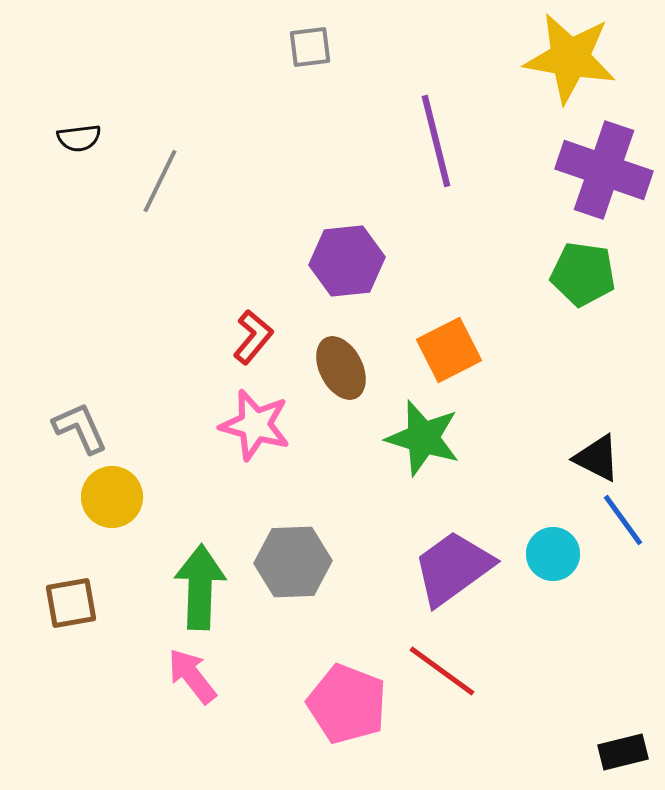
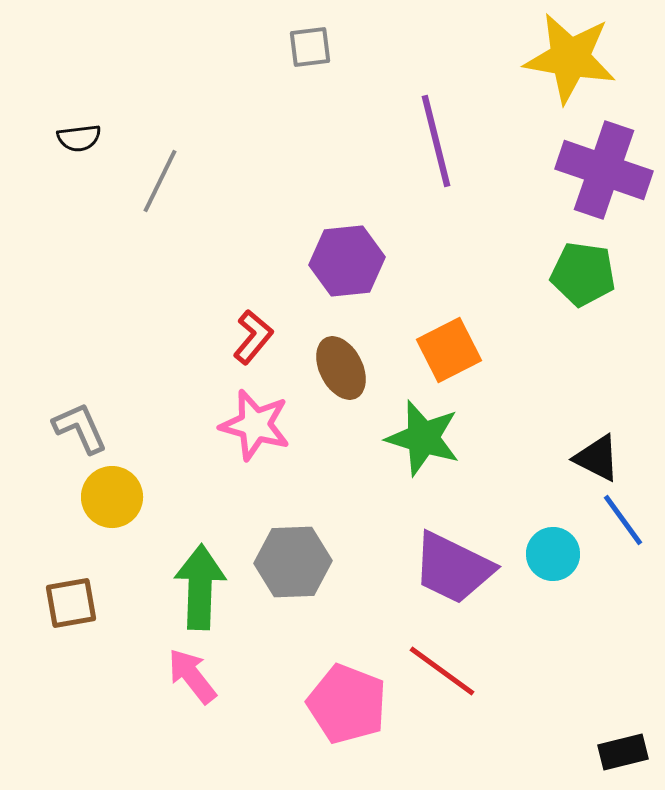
purple trapezoid: rotated 118 degrees counterclockwise
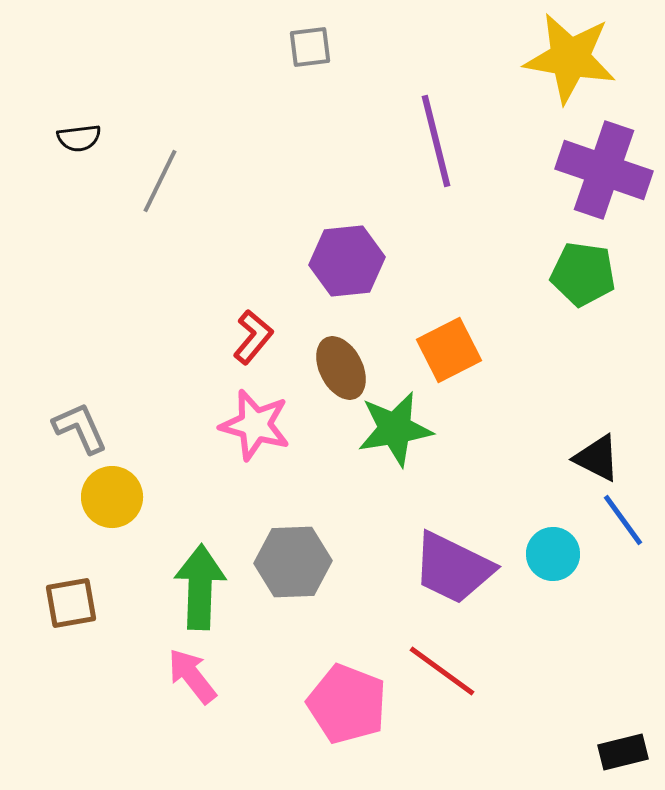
green star: moved 28 px left, 9 px up; rotated 26 degrees counterclockwise
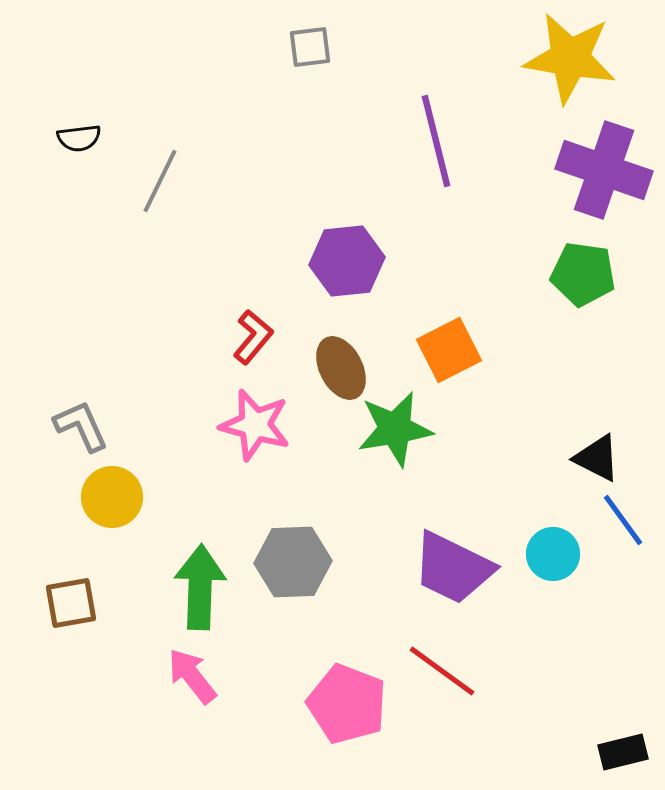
gray L-shape: moved 1 px right, 2 px up
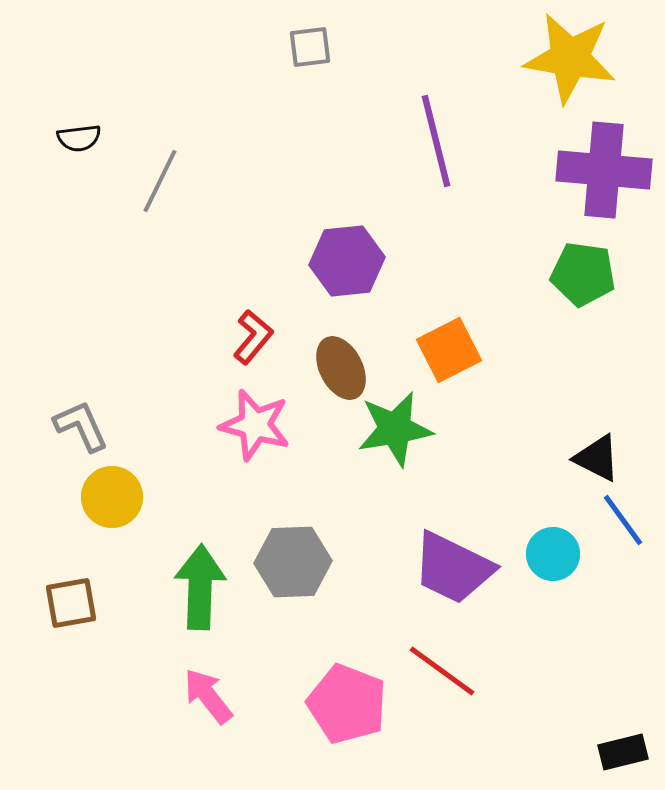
purple cross: rotated 14 degrees counterclockwise
pink arrow: moved 16 px right, 20 px down
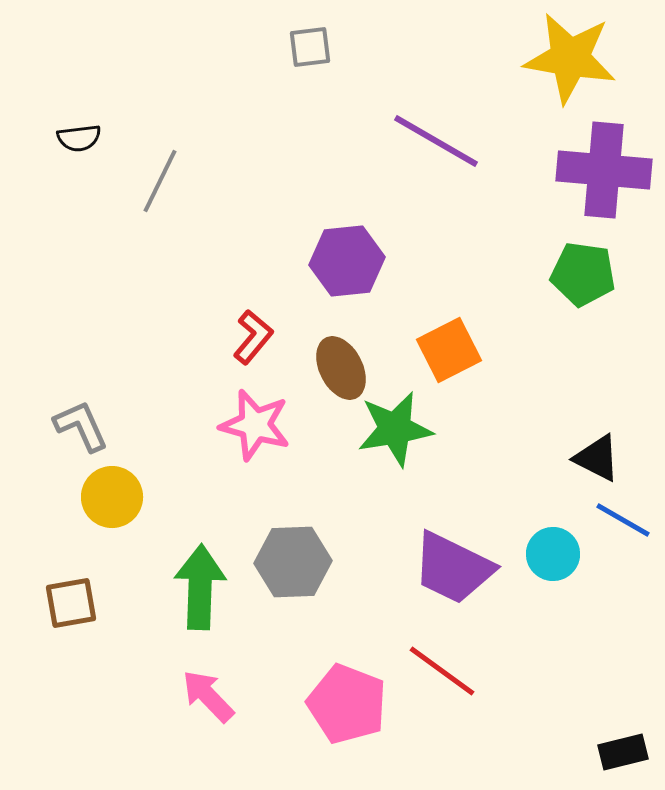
purple line: rotated 46 degrees counterclockwise
blue line: rotated 24 degrees counterclockwise
pink arrow: rotated 6 degrees counterclockwise
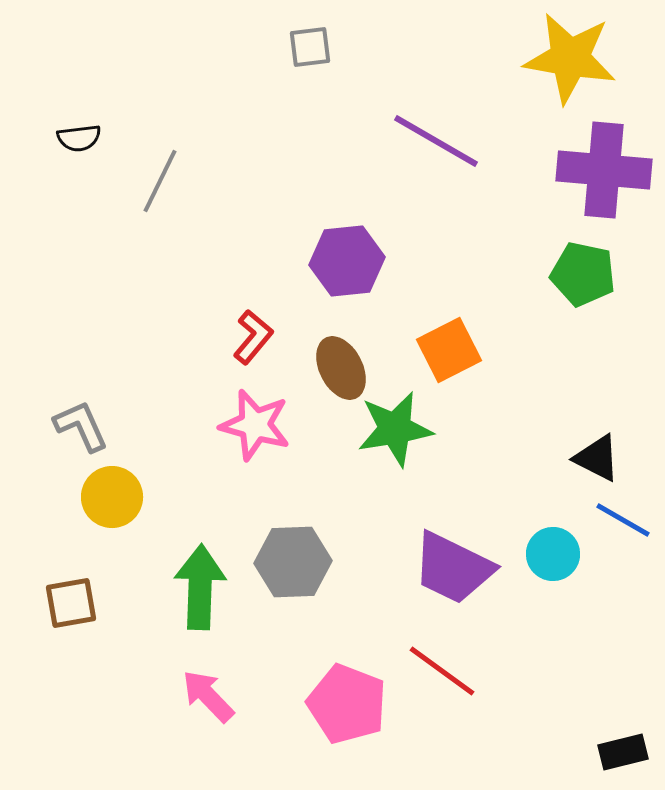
green pentagon: rotated 4 degrees clockwise
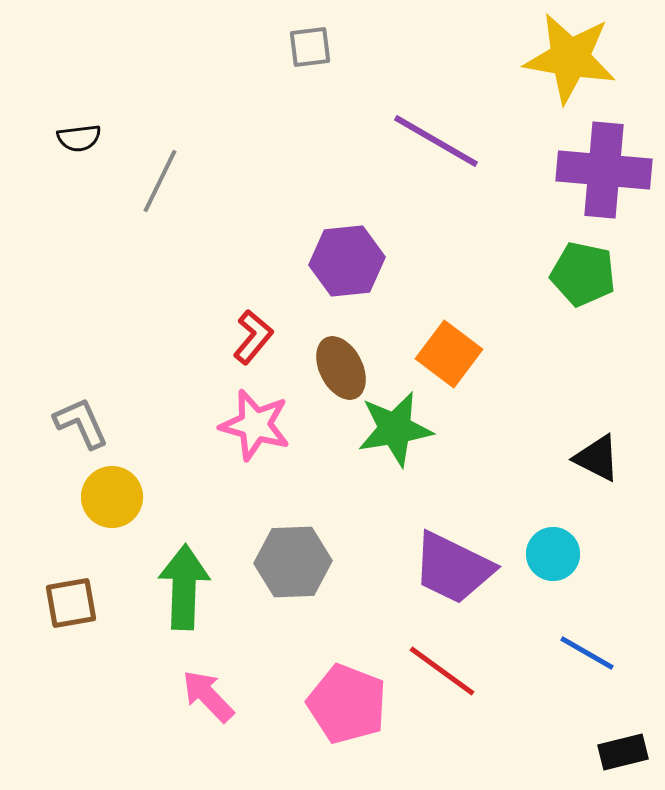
orange square: moved 4 px down; rotated 26 degrees counterclockwise
gray L-shape: moved 3 px up
blue line: moved 36 px left, 133 px down
green arrow: moved 16 px left
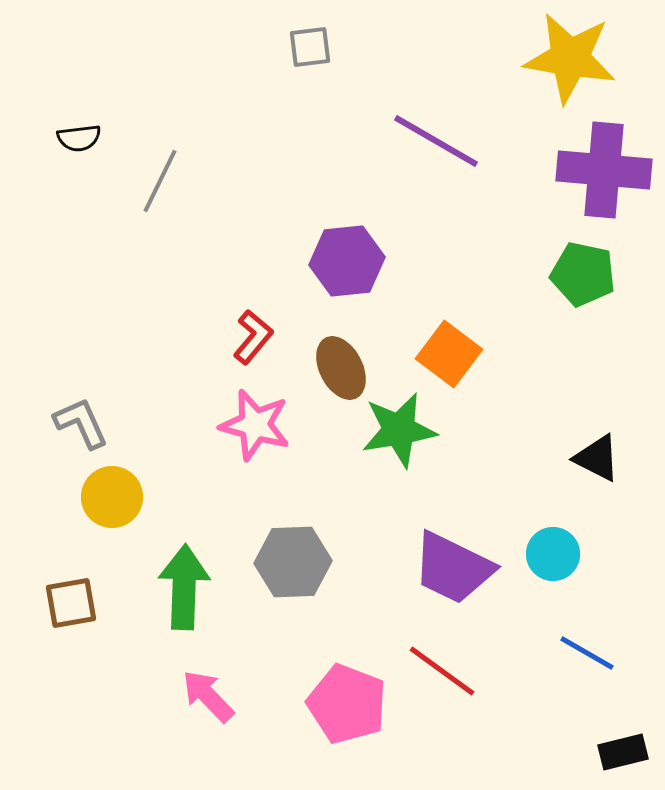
green star: moved 4 px right, 1 px down
